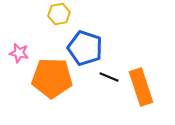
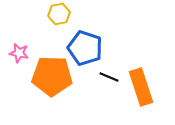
orange pentagon: moved 2 px up
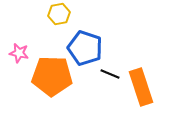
black line: moved 1 px right, 3 px up
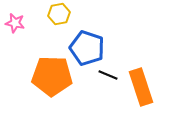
blue pentagon: moved 2 px right
pink star: moved 4 px left, 30 px up
black line: moved 2 px left, 1 px down
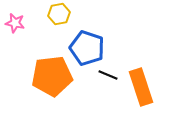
orange pentagon: rotated 9 degrees counterclockwise
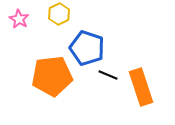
yellow hexagon: rotated 15 degrees counterclockwise
pink star: moved 4 px right, 4 px up; rotated 18 degrees clockwise
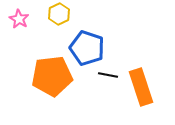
black line: rotated 12 degrees counterclockwise
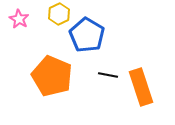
blue pentagon: moved 13 px up; rotated 12 degrees clockwise
orange pentagon: rotated 30 degrees clockwise
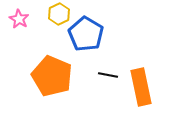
blue pentagon: moved 1 px left, 1 px up
orange rectangle: rotated 6 degrees clockwise
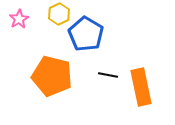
pink star: rotated 12 degrees clockwise
orange pentagon: rotated 9 degrees counterclockwise
